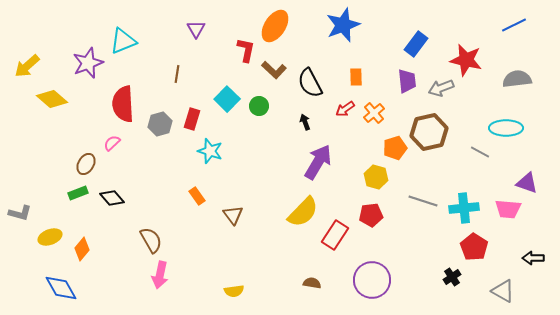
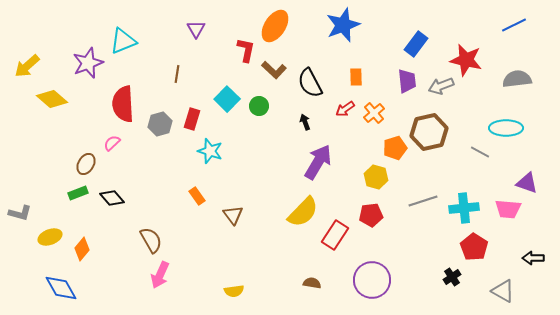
gray arrow at (441, 88): moved 2 px up
gray line at (423, 201): rotated 36 degrees counterclockwise
pink arrow at (160, 275): rotated 12 degrees clockwise
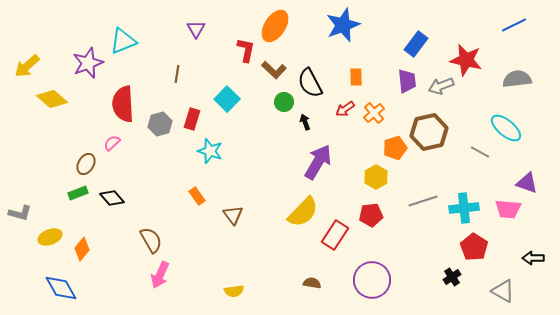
green circle at (259, 106): moved 25 px right, 4 px up
cyan ellipse at (506, 128): rotated 40 degrees clockwise
yellow hexagon at (376, 177): rotated 15 degrees clockwise
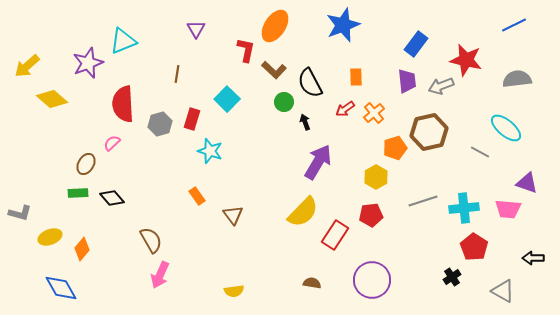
green rectangle at (78, 193): rotated 18 degrees clockwise
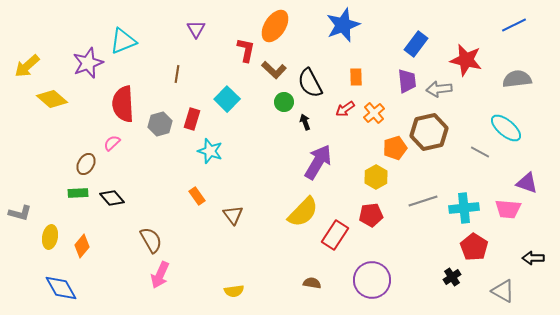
gray arrow at (441, 86): moved 2 px left, 3 px down; rotated 15 degrees clockwise
yellow ellipse at (50, 237): rotated 60 degrees counterclockwise
orange diamond at (82, 249): moved 3 px up
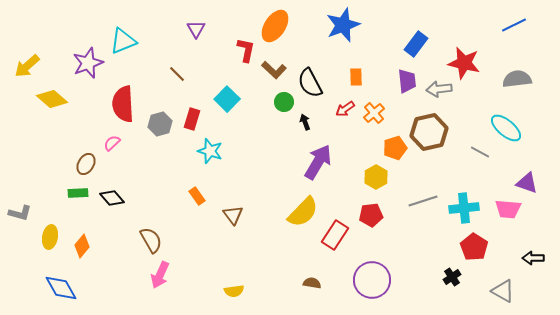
red star at (466, 60): moved 2 px left, 3 px down
brown line at (177, 74): rotated 54 degrees counterclockwise
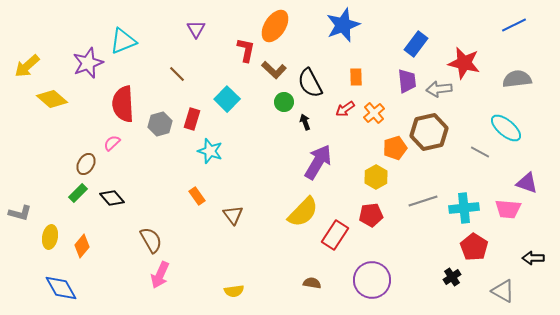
green rectangle at (78, 193): rotated 42 degrees counterclockwise
